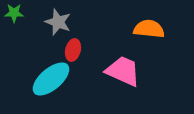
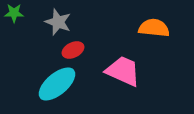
orange semicircle: moved 5 px right, 1 px up
red ellipse: rotated 50 degrees clockwise
cyan ellipse: moved 6 px right, 5 px down
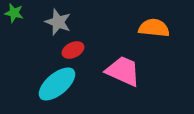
green star: rotated 12 degrees clockwise
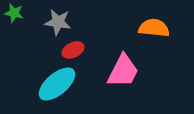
gray star: rotated 12 degrees counterclockwise
pink trapezoid: rotated 93 degrees clockwise
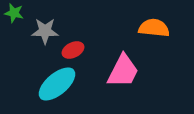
gray star: moved 13 px left, 9 px down; rotated 8 degrees counterclockwise
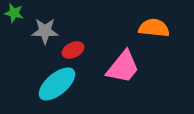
pink trapezoid: moved 4 px up; rotated 12 degrees clockwise
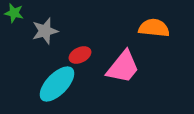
gray star: rotated 16 degrees counterclockwise
red ellipse: moved 7 px right, 5 px down
cyan ellipse: rotated 6 degrees counterclockwise
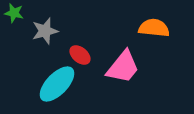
red ellipse: rotated 65 degrees clockwise
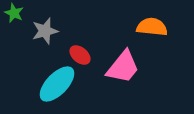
green star: rotated 12 degrees clockwise
orange semicircle: moved 2 px left, 1 px up
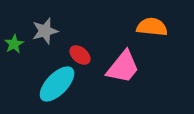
green star: moved 31 px down; rotated 18 degrees clockwise
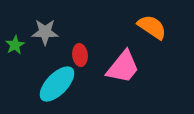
orange semicircle: rotated 28 degrees clockwise
gray star: moved 1 px down; rotated 16 degrees clockwise
green star: moved 1 px right, 1 px down
red ellipse: rotated 45 degrees clockwise
